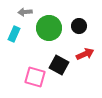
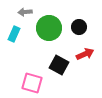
black circle: moved 1 px down
pink square: moved 3 px left, 6 px down
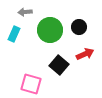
green circle: moved 1 px right, 2 px down
black square: rotated 12 degrees clockwise
pink square: moved 1 px left, 1 px down
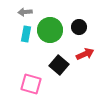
cyan rectangle: moved 12 px right; rotated 14 degrees counterclockwise
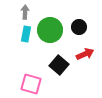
gray arrow: rotated 96 degrees clockwise
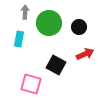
green circle: moved 1 px left, 7 px up
cyan rectangle: moved 7 px left, 5 px down
black square: moved 3 px left; rotated 12 degrees counterclockwise
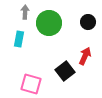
black circle: moved 9 px right, 5 px up
red arrow: moved 2 px down; rotated 42 degrees counterclockwise
black square: moved 9 px right, 6 px down; rotated 24 degrees clockwise
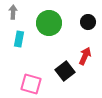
gray arrow: moved 12 px left
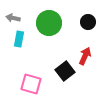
gray arrow: moved 6 px down; rotated 80 degrees counterclockwise
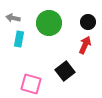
red arrow: moved 11 px up
